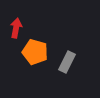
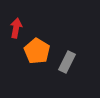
orange pentagon: moved 2 px right, 1 px up; rotated 15 degrees clockwise
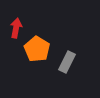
orange pentagon: moved 2 px up
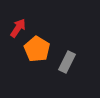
red arrow: moved 2 px right; rotated 24 degrees clockwise
